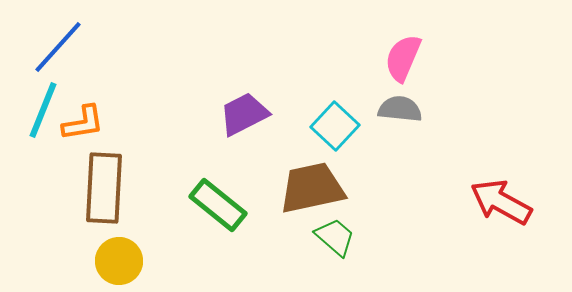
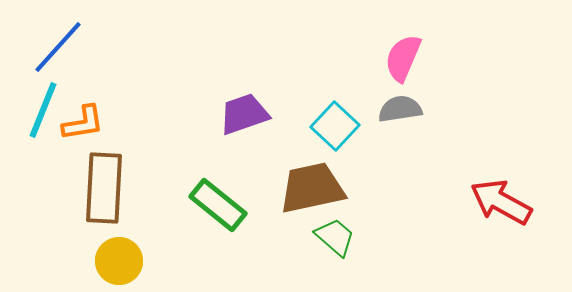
gray semicircle: rotated 15 degrees counterclockwise
purple trapezoid: rotated 8 degrees clockwise
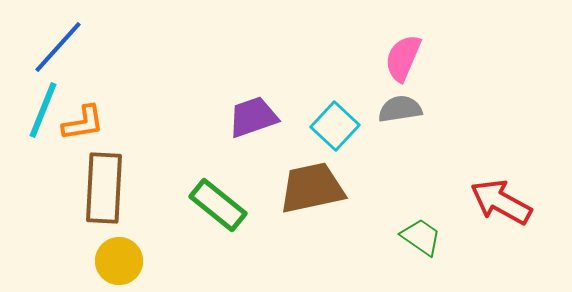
purple trapezoid: moved 9 px right, 3 px down
green trapezoid: moved 86 px right; rotated 6 degrees counterclockwise
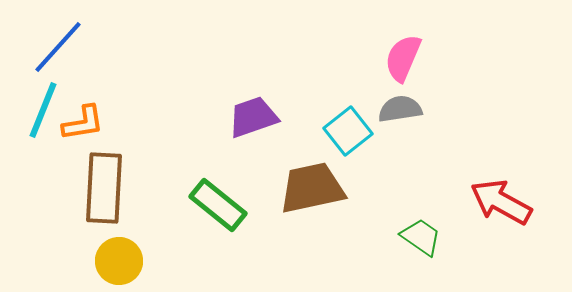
cyan square: moved 13 px right, 5 px down; rotated 9 degrees clockwise
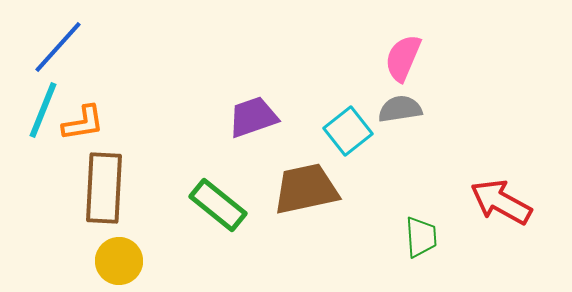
brown trapezoid: moved 6 px left, 1 px down
green trapezoid: rotated 51 degrees clockwise
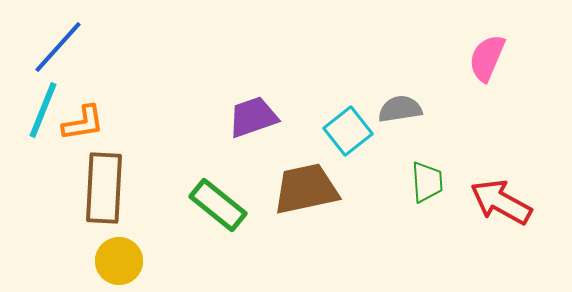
pink semicircle: moved 84 px right
green trapezoid: moved 6 px right, 55 px up
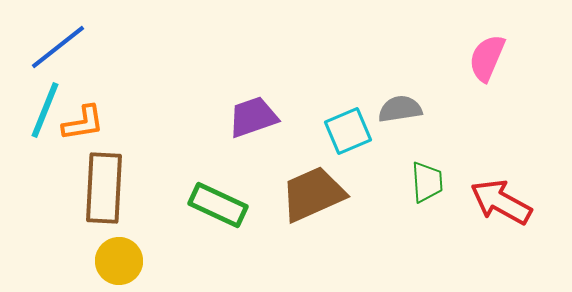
blue line: rotated 10 degrees clockwise
cyan line: moved 2 px right
cyan square: rotated 15 degrees clockwise
brown trapezoid: moved 7 px right, 5 px down; rotated 12 degrees counterclockwise
green rectangle: rotated 14 degrees counterclockwise
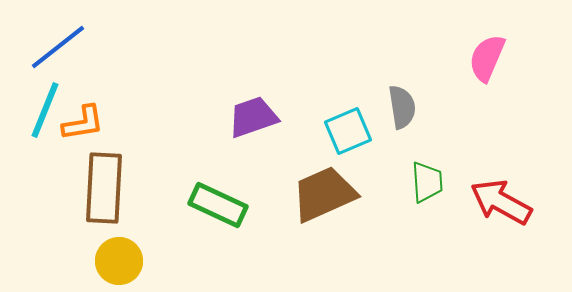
gray semicircle: moved 2 px right, 2 px up; rotated 90 degrees clockwise
brown trapezoid: moved 11 px right
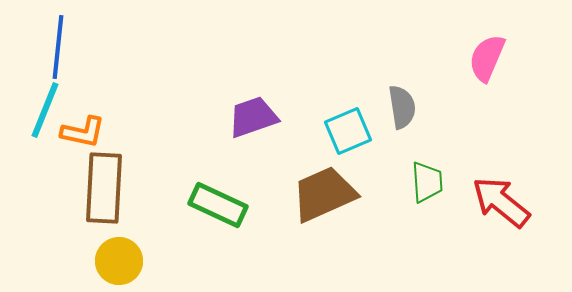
blue line: rotated 46 degrees counterclockwise
orange L-shape: moved 9 px down; rotated 21 degrees clockwise
red arrow: rotated 10 degrees clockwise
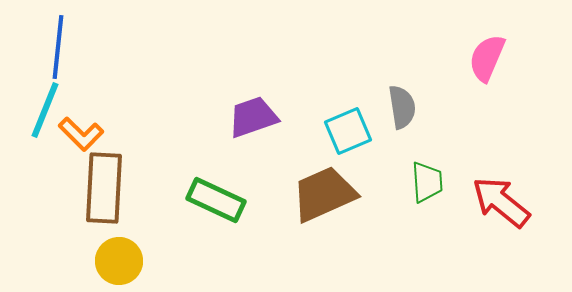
orange L-shape: moved 2 px left, 2 px down; rotated 33 degrees clockwise
green rectangle: moved 2 px left, 5 px up
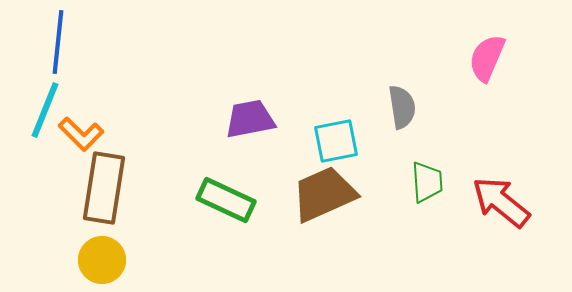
blue line: moved 5 px up
purple trapezoid: moved 3 px left, 2 px down; rotated 8 degrees clockwise
cyan square: moved 12 px left, 10 px down; rotated 12 degrees clockwise
brown rectangle: rotated 6 degrees clockwise
green rectangle: moved 10 px right
yellow circle: moved 17 px left, 1 px up
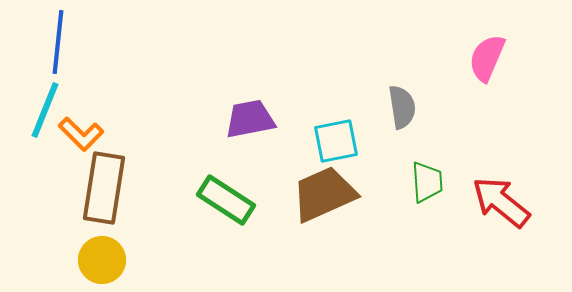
green rectangle: rotated 8 degrees clockwise
